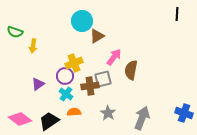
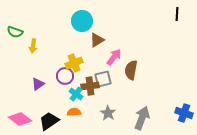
brown triangle: moved 4 px down
cyan cross: moved 10 px right
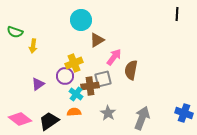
cyan circle: moved 1 px left, 1 px up
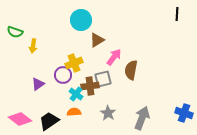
purple circle: moved 2 px left, 1 px up
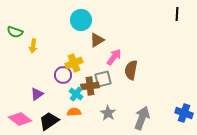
purple triangle: moved 1 px left, 10 px down
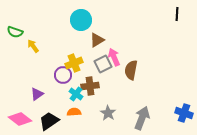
yellow arrow: rotated 136 degrees clockwise
pink arrow: rotated 60 degrees counterclockwise
gray square: moved 15 px up; rotated 12 degrees counterclockwise
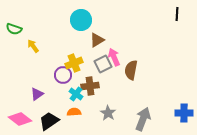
green semicircle: moved 1 px left, 3 px up
blue cross: rotated 18 degrees counterclockwise
gray arrow: moved 1 px right, 1 px down
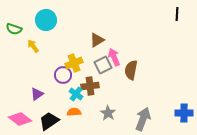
cyan circle: moved 35 px left
gray square: moved 1 px down
